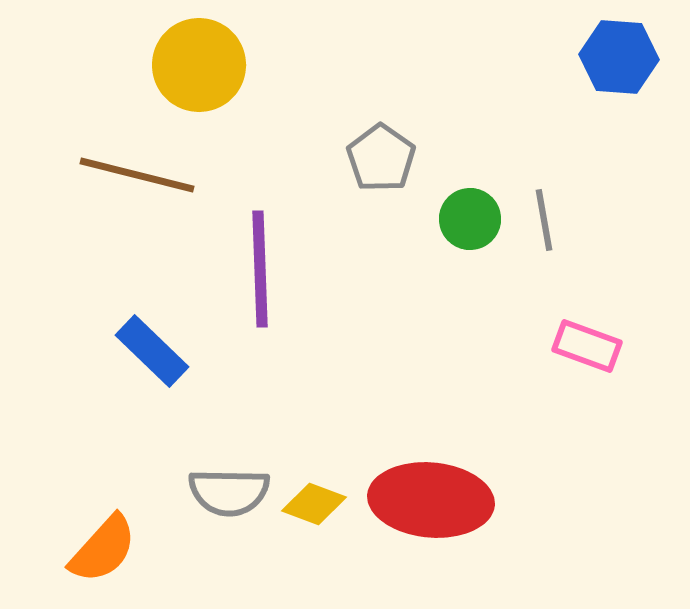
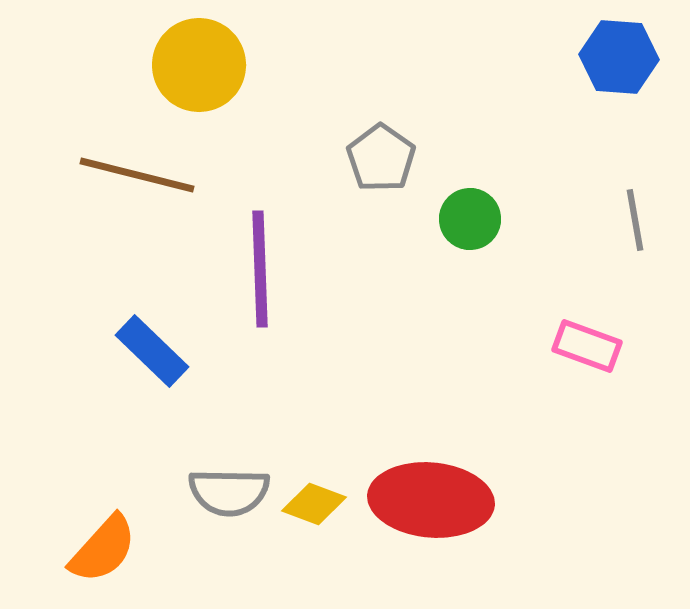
gray line: moved 91 px right
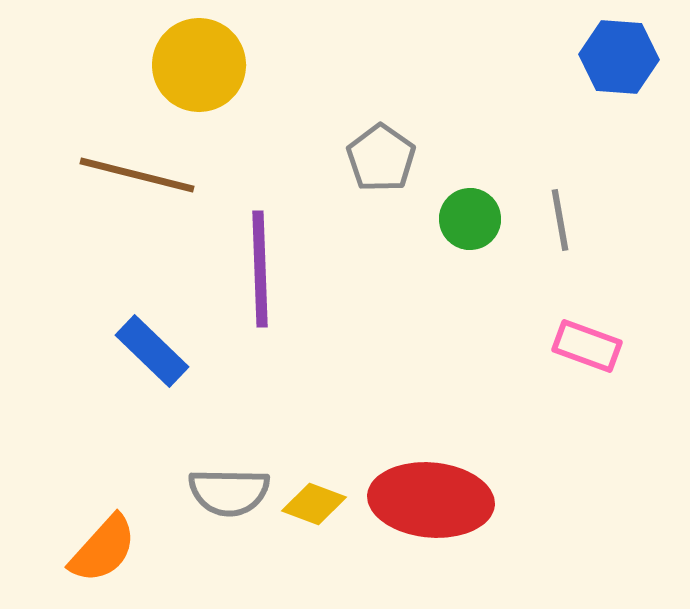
gray line: moved 75 px left
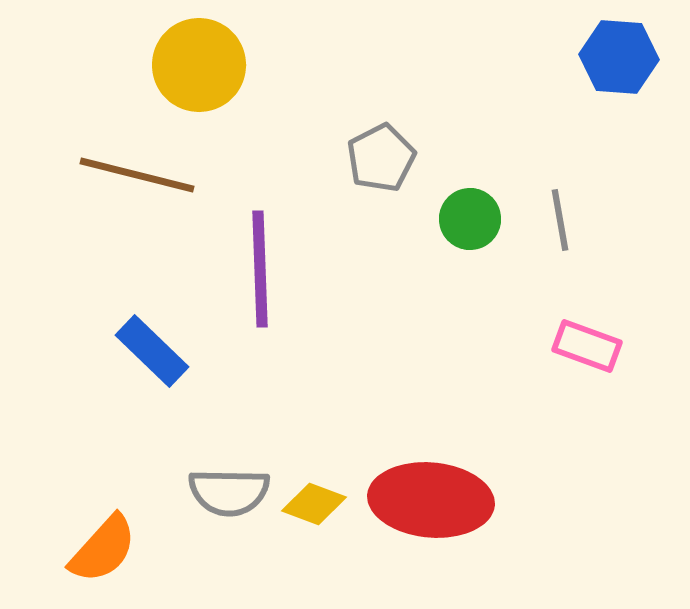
gray pentagon: rotated 10 degrees clockwise
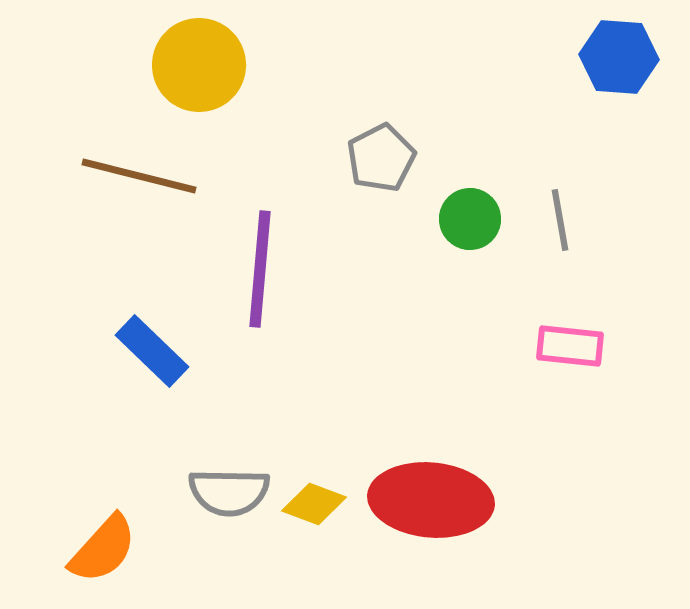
brown line: moved 2 px right, 1 px down
purple line: rotated 7 degrees clockwise
pink rectangle: moved 17 px left; rotated 14 degrees counterclockwise
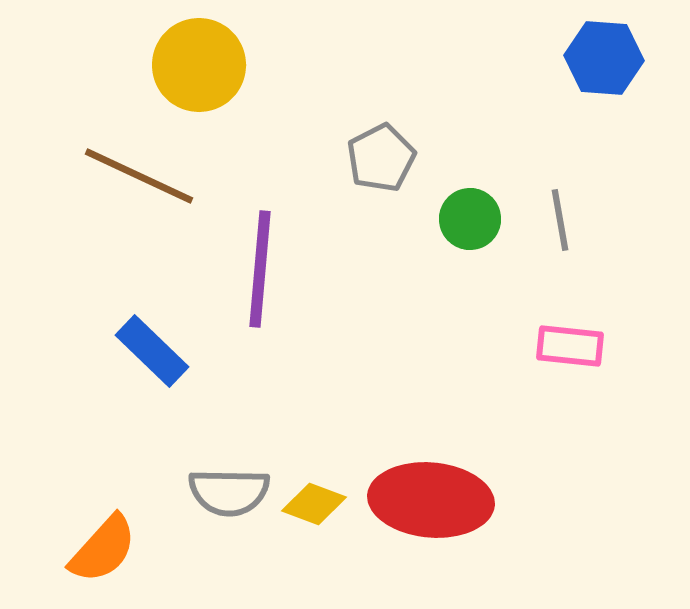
blue hexagon: moved 15 px left, 1 px down
brown line: rotated 11 degrees clockwise
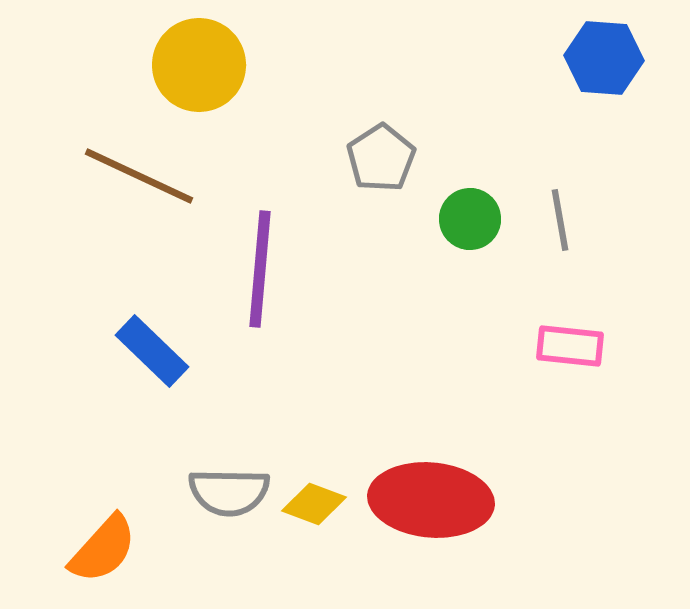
gray pentagon: rotated 6 degrees counterclockwise
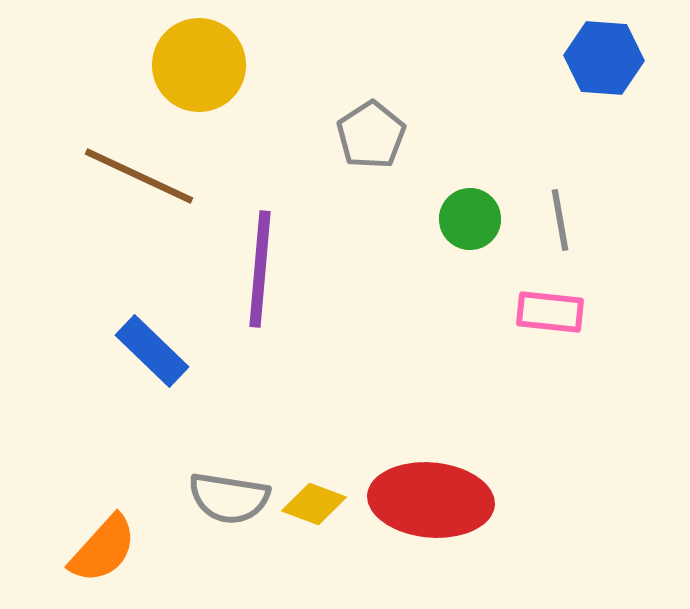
gray pentagon: moved 10 px left, 23 px up
pink rectangle: moved 20 px left, 34 px up
gray semicircle: moved 6 px down; rotated 8 degrees clockwise
